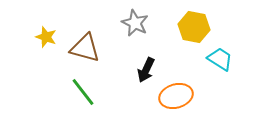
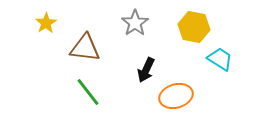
gray star: rotated 12 degrees clockwise
yellow star: moved 14 px up; rotated 20 degrees clockwise
brown triangle: rotated 8 degrees counterclockwise
green line: moved 5 px right
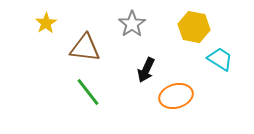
gray star: moved 3 px left, 1 px down
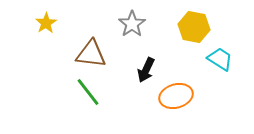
brown triangle: moved 6 px right, 6 px down
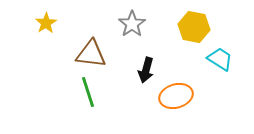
black arrow: rotated 10 degrees counterclockwise
green line: rotated 20 degrees clockwise
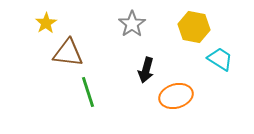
brown triangle: moved 23 px left, 1 px up
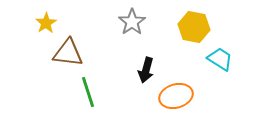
gray star: moved 2 px up
